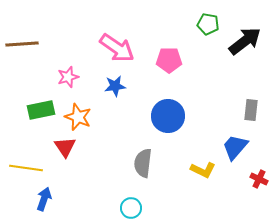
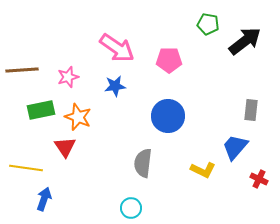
brown line: moved 26 px down
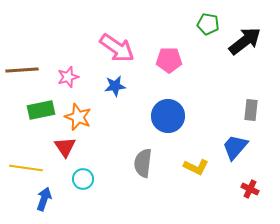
yellow L-shape: moved 7 px left, 3 px up
red cross: moved 9 px left, 10 px down
cyan circle: moved 48 px left, 29 px up
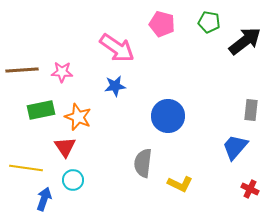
green pentagon: moved 1 px right, 2 px up
pink pentagon: moved 7 px left, 36 px up; rotated 15 degrees clockwise
pink star: moved 6 px left, 5 px up; rotated 20 degrees clockwise
yellow L-shape: moved 16 px left, 17 px down
cyan circle: moved 10 px left, 1 px down
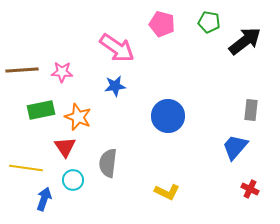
gray semicircle: moved 35 px left
yellow L-shape: moved 13 px left, 8 px down
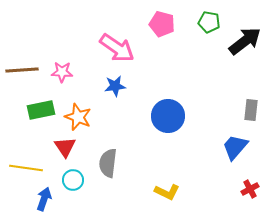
red cross: rotated 36 degrees clockwise
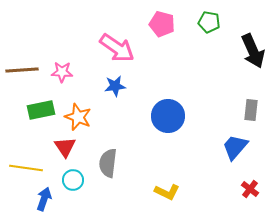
black arrow: moved 8 px right, 10 px down; rotated 104 degrees clockwise
red cross: rotated 24 degrees counterclockwise
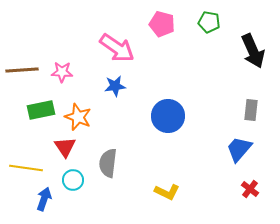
blue trapezoid: moved 4 px right, 2 px down
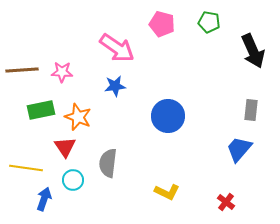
red cross: moved 24 px left, 13 px down
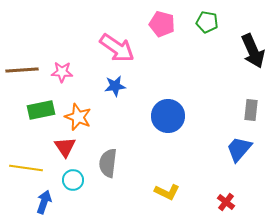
green pentagon: moved 2 px left
blue arrow: moved 3 px down
